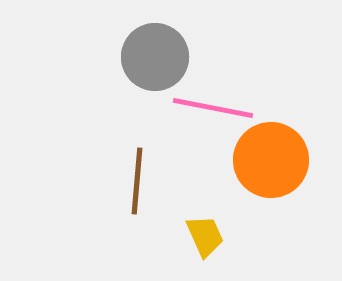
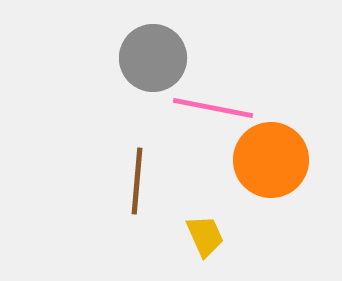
gray circle: moved 2 px left, 1 px down
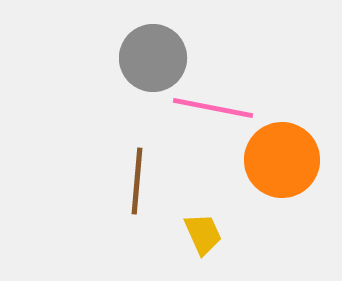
orange circle: moved 11 px right
yellow trapezoid: moved 2 px left, 2 px up
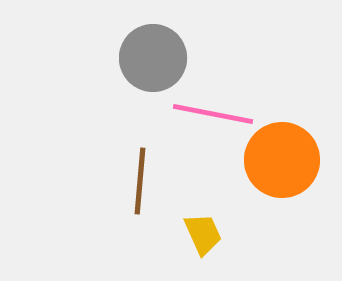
pink line: moved 6 px down
brown line: moved 3 px right
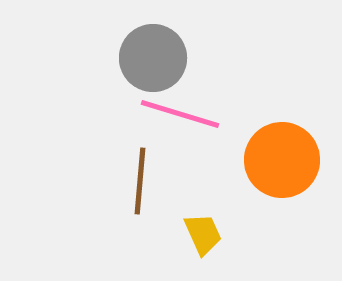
pink line: moved 33 px left; rotated 6 degrees clockwise
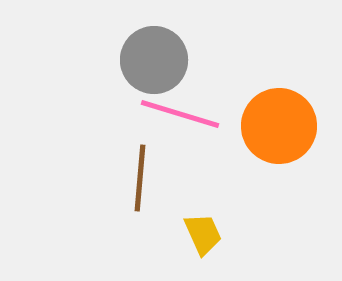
gray circle: moved 1 px right, 2 px down
orange circle: moved 3 px left, 34 px up
brown line: moved 3 px up
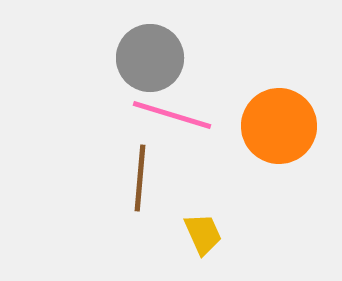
gray circle: moved 4 px left, 2 px up
pink line: moved 8 px left, 1 px down
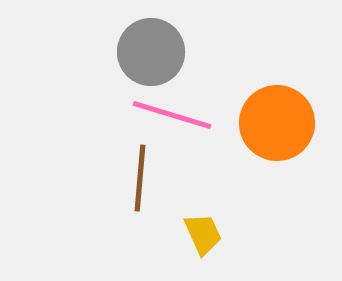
gray circle: moved 1 px right, 6 px up
orange circle: moved 2 px left, 3 px up
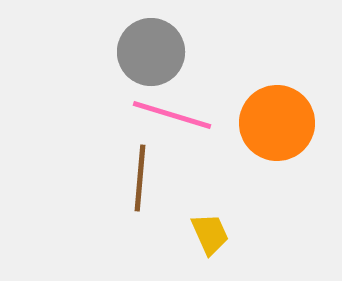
yellow trapezoid: moved 7 px right
